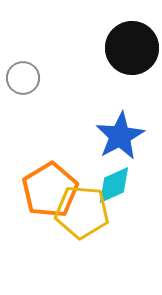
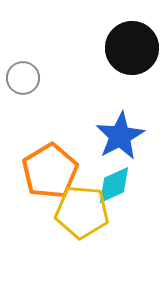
orange pentagon: moved 19 px up
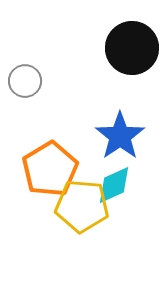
gray circle: moved 2 px right, 3 px down
blue star: rotated 6 degrees counterclockwise
orange pentagon: moved 2 px up
yellow pentagon: moved 6 px up
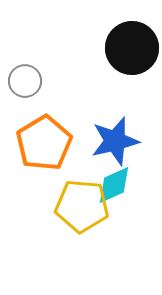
blue star: moved 5 px left, 5 px down; rotated 21 degrees clockwise
orange pentagon: moved 6 px left, 26 px up
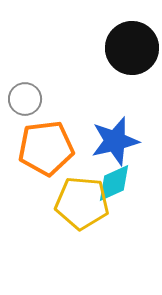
gray circle: moved 18 px down
orange pentagon: moved 2 px right, 5 px down; rotated 24 degrees clockwise
cyan diamond: moved 2 px up
yellow pentagon: moved 3 px up
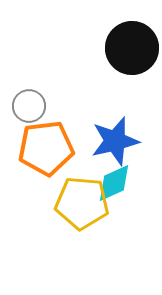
gray circle: moved 4 px right, 7 px down
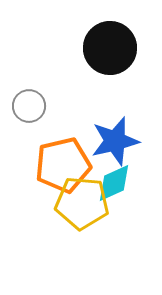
black circle: moved 22 px left
orange pentagon: moved 17 px right, 17 px down; rotated 6 degrees counterclockwise
